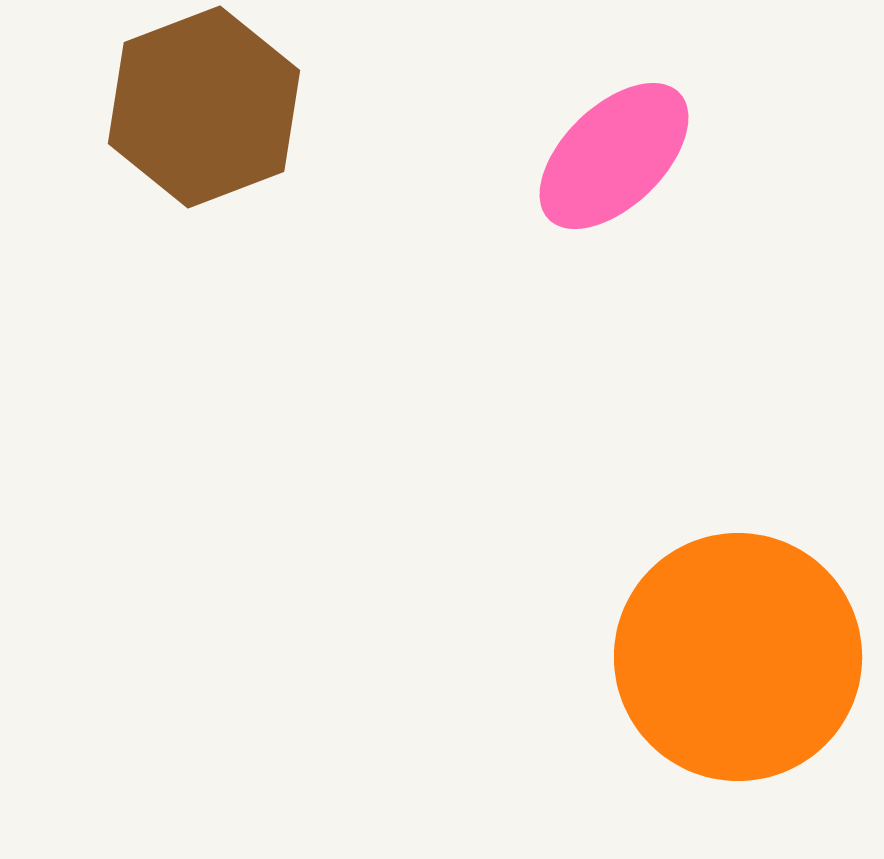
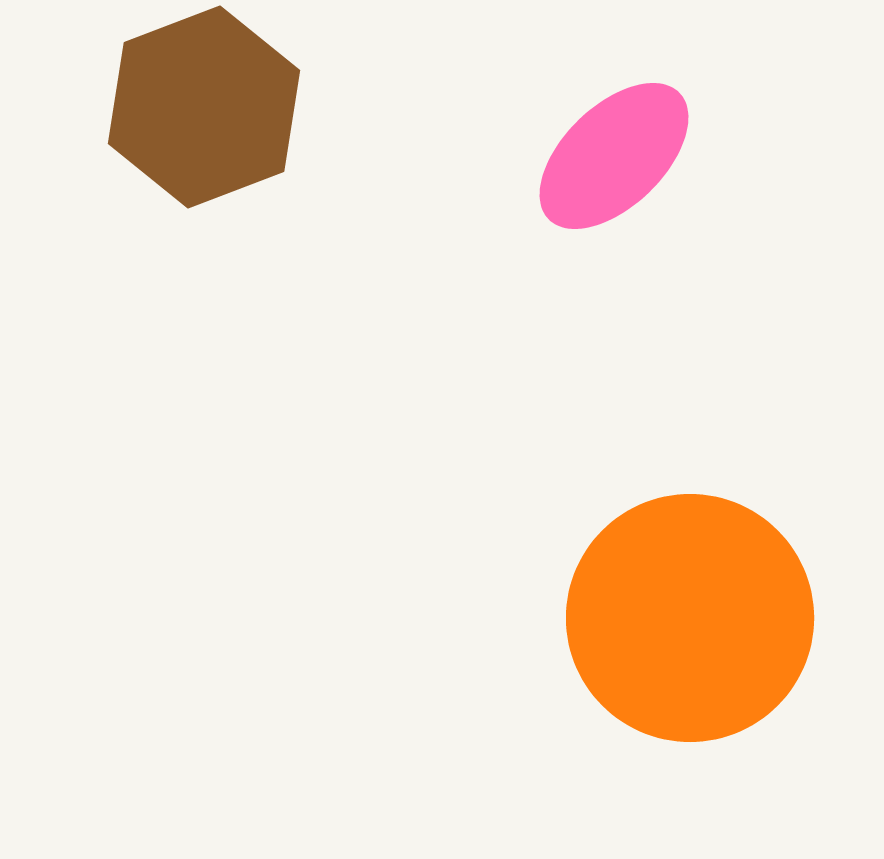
orange circle: moved 48 px left, 39 px up
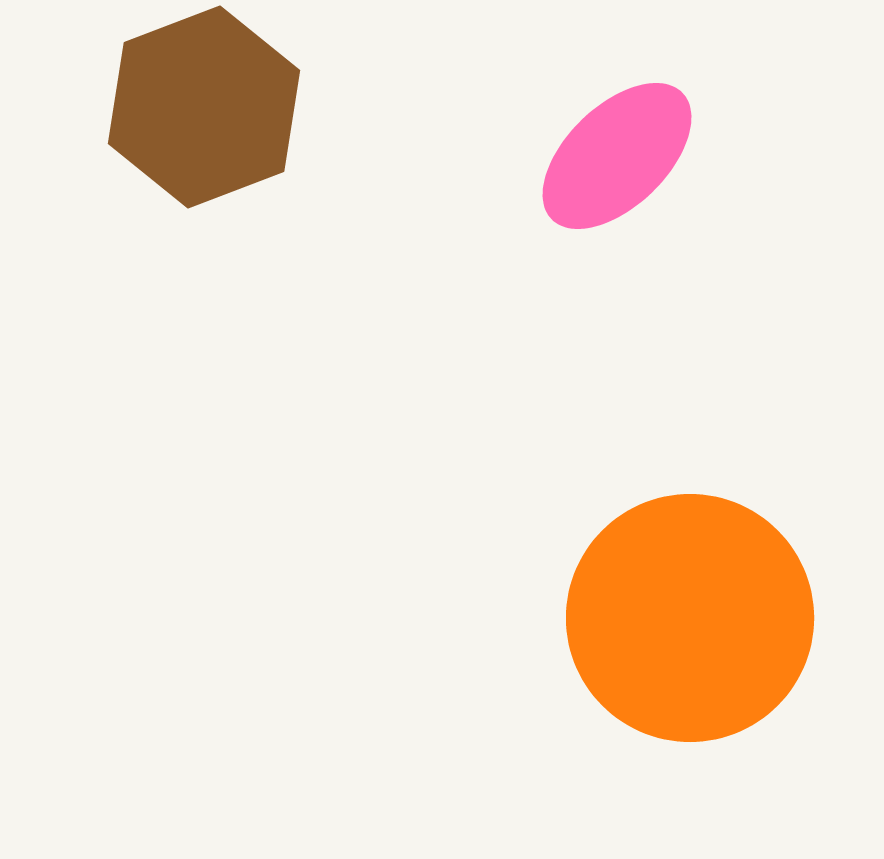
pink ellipse: moved 3 px right
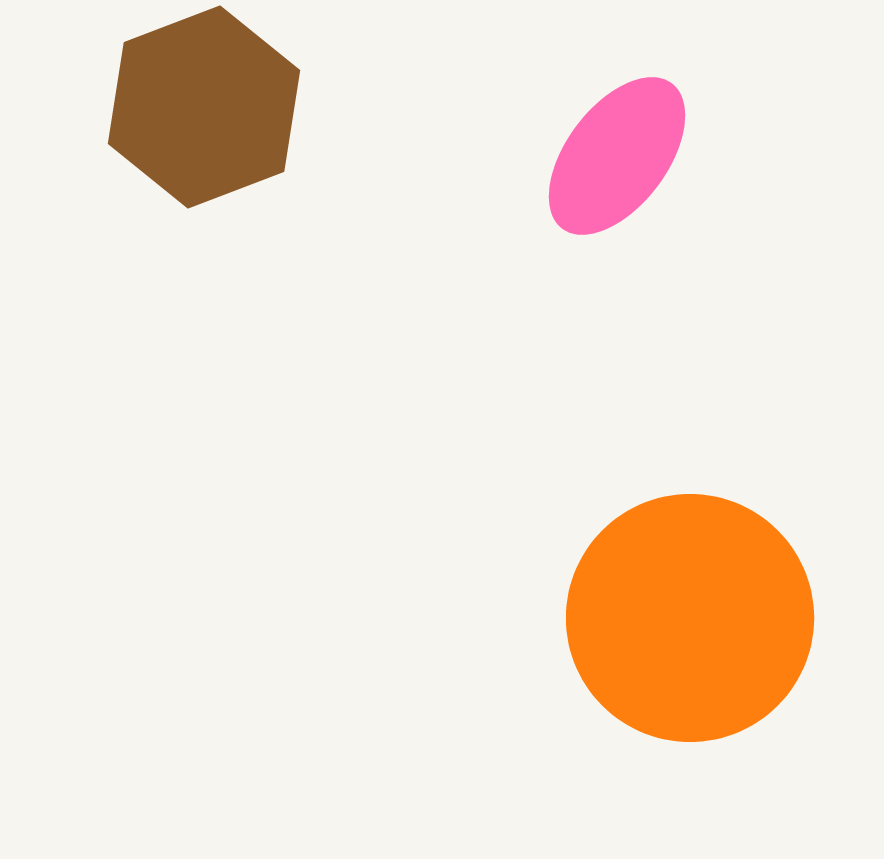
pink ellipse: rotated 9 degrees counterclockwise
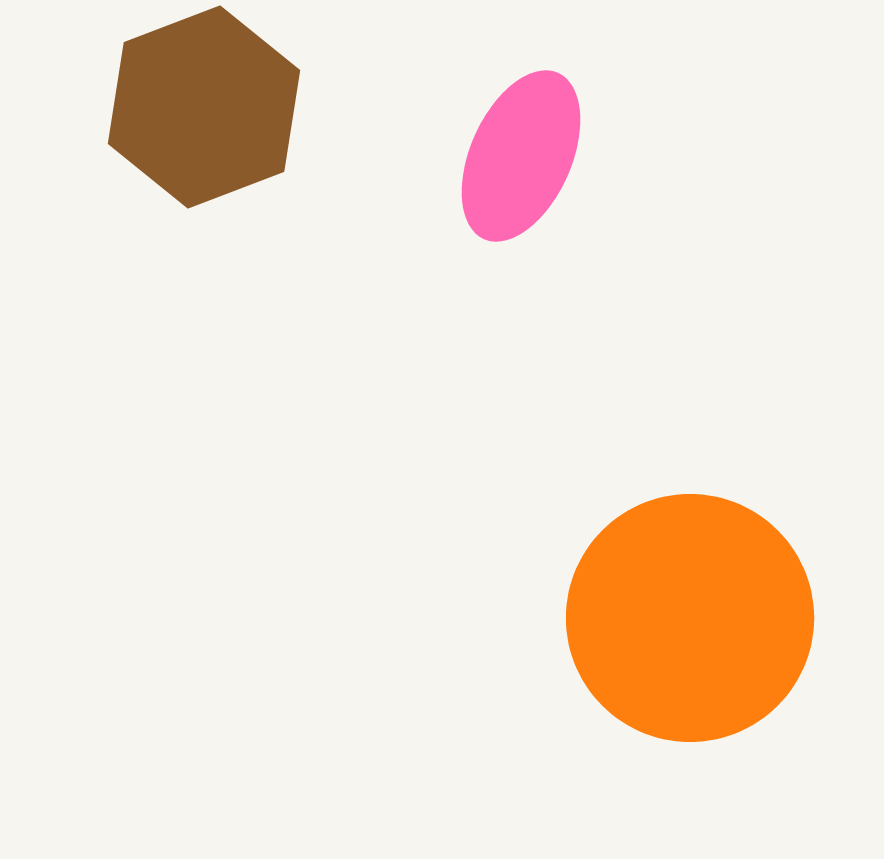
pink ellipse: moved 96 px left; rotated 13 degrees counterclockwise
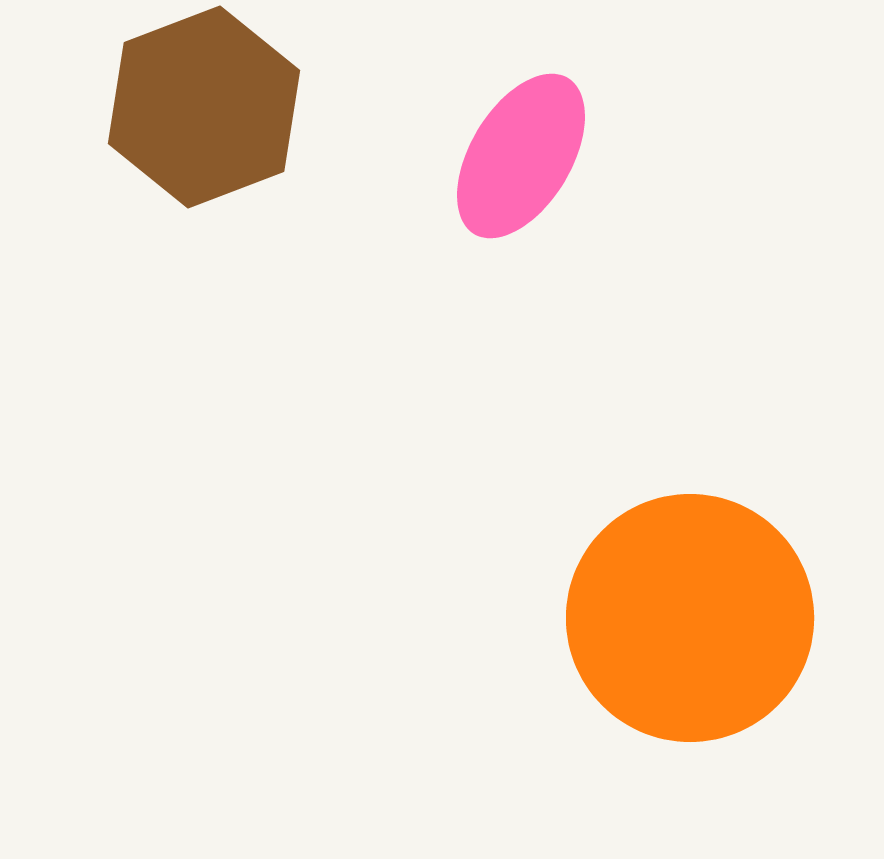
pink ellipse: rotated 7 degrees clockwise
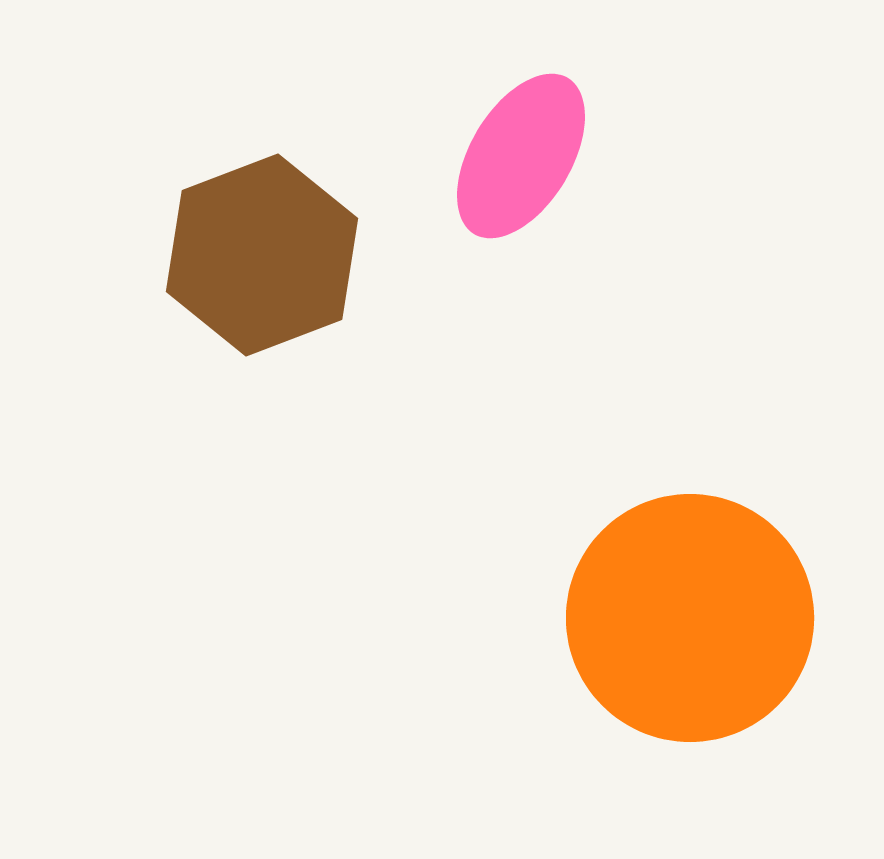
brown hexagon: moved 58 px right, 148 px down
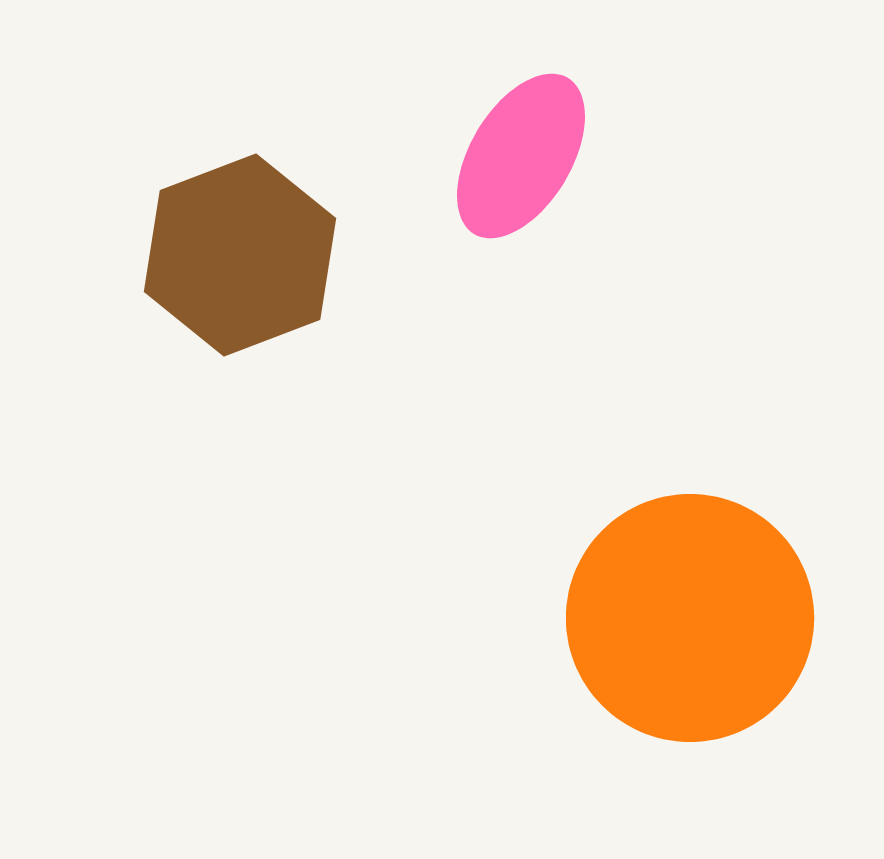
brown hexagon: moved 22 px left
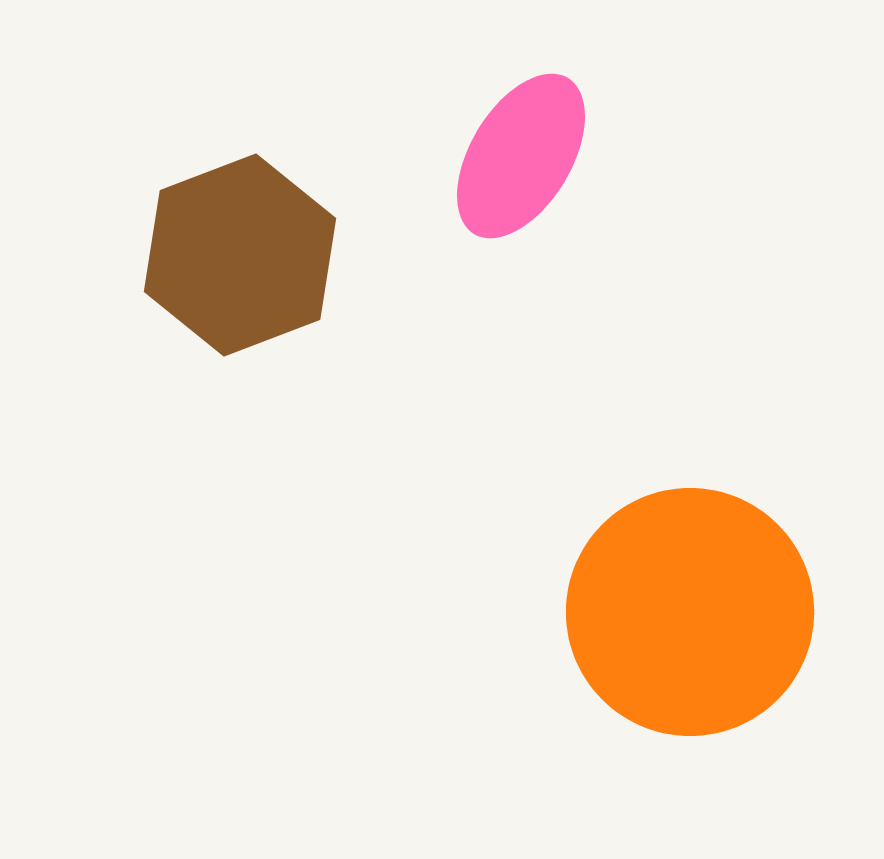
orange circle: moved 6 px up
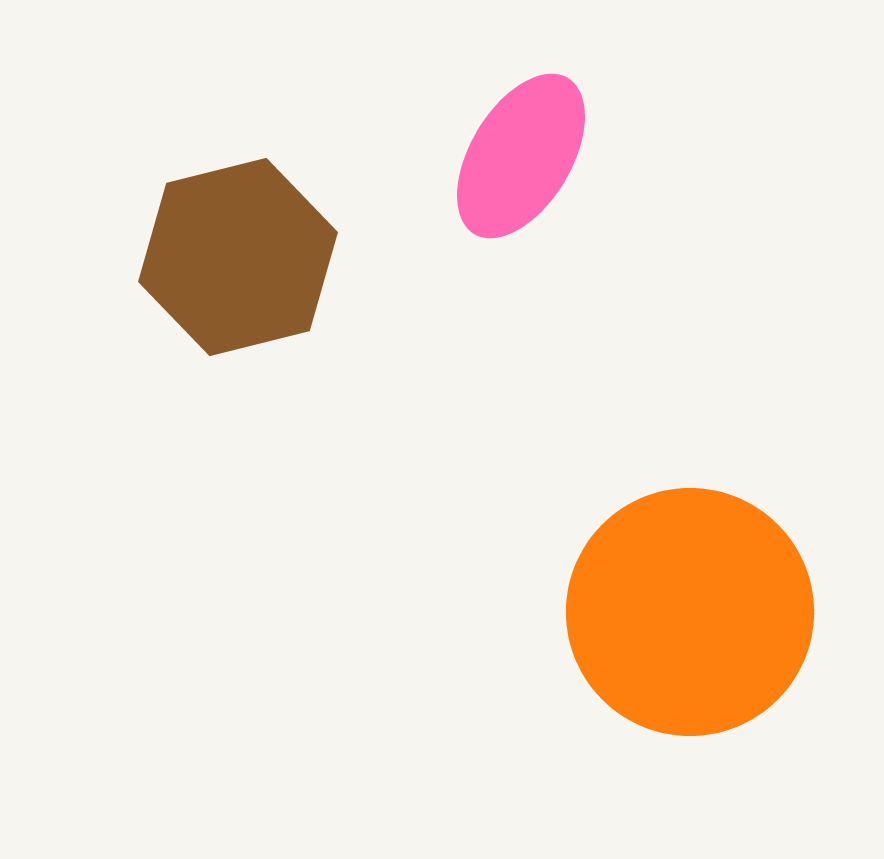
brown hexagon: moved 2 px left, 2 px down; rotated 7 degrees clockwise
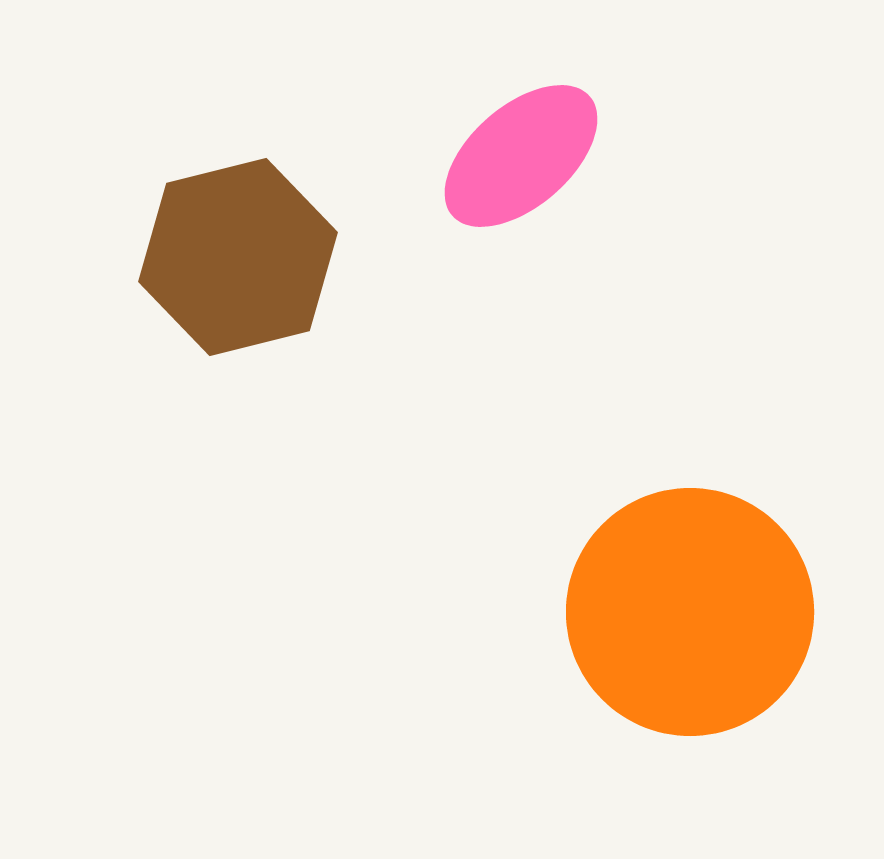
pink ellipse: rotated 18 degrees clockwise
